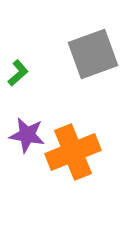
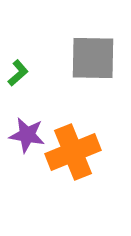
gray square: moved 4 px down; rotated 21 degrees clockwise
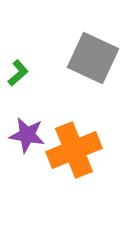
gray square: rotated 24 degrees clockwise
orange cross: moved 1 px right, 2 px up
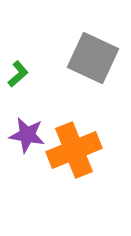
green L-shape: moved 1 px down
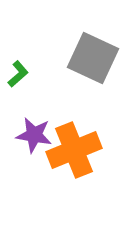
purple star: moved 7 px right
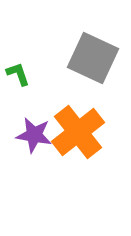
green L-shape: rotated 68 degrees counterclockwise
orange cross: moved 4 px right, 18 px up; rotated 16 degrees counterclockwise
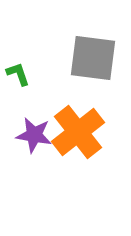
gray square: rotated 18 degrees counterclockwise
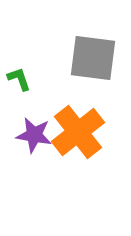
green L-shape: moved 1 px right, 5 px down
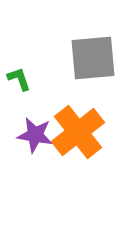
gray square: rotated 12 degrees counterclockwise
purple star: moved 1 px right
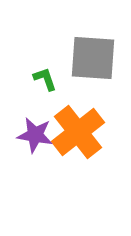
gray square: rotated 9 degrees clockwise
green L-shape: moved 26 px right
